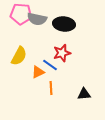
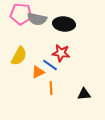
red star: moved 1 px left; rotated 24 degrees clockwise
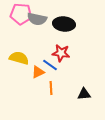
yellow semicircle: moved 2 px down; rotated 102 degrees counterclockwise
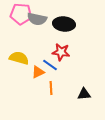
red star: moved 1 px up
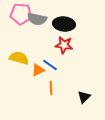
red star: moved 3 px right, 7 px up
orange triangle: moved 2 px up
black triangle: moved 3 px down; rotated 40 degrees counterclockwise
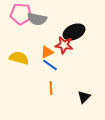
black ellipse: moved 10 px right, 8 px down; rotated 30 degrees counterclockwise
orange triangle: moved 9 px right, 18 px up
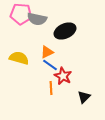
black ellipse: moved 9 px left, 1 px up
red star: moved 1 px left, 31 px down; rotated 18 degrees clockwise
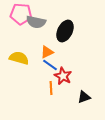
gray semicircle: moved 1 px left, 3 px down
black ellipse: rotated 40 degrees counterclockwise
black triangle: rotated 24 degrees clockwise
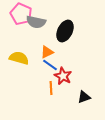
pink pentagon: rotated 20 degrees clockwise
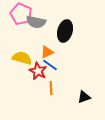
black ellipse: rotated 10 degrees counterclockwise
yellow semicircle: moved 3 px right
red star: moved 25 px left, 5 px up
